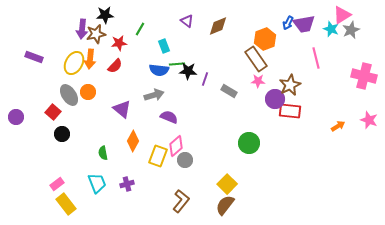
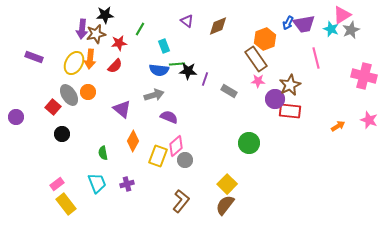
red square at (53, 112): moved 5 px up
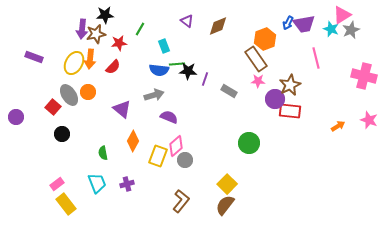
red semicircle at (115, 66): moved 2 px left, 1 px down
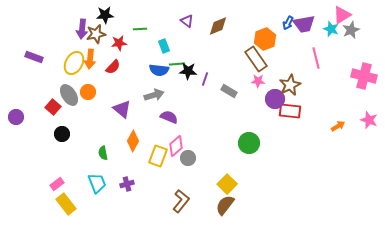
green line at (140, 29): rotated 56 degrees clockwise
gray circle at (185, 160): moved 3 px right, 2 px up
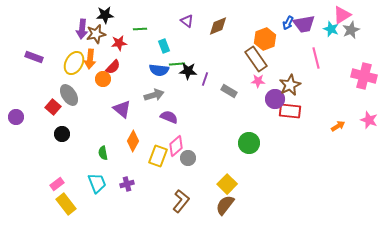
orange circle at (88, 92): moved 15 px right, 13 px up
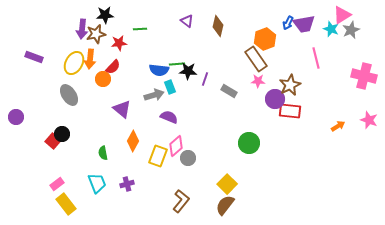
brown diamond at (218, 26): rotated 55 degrees counterclockwise
cyan rectangle at (164, 46): moved 6 px right, 41 px down
red square at (53, 107): moved 34 px down
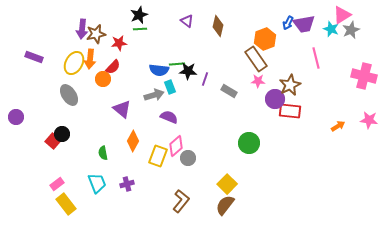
black star at (105, 15): moved 34 px right; rotated 18 degrees counterclockwise
pink star at (369, 120): rotated 12 degrees counterclockwise
